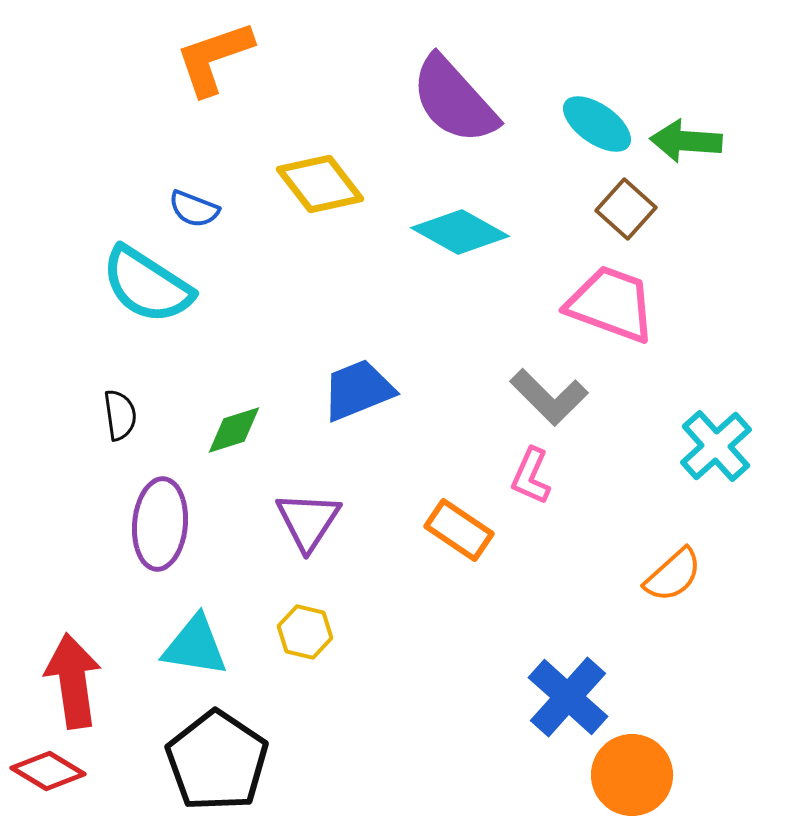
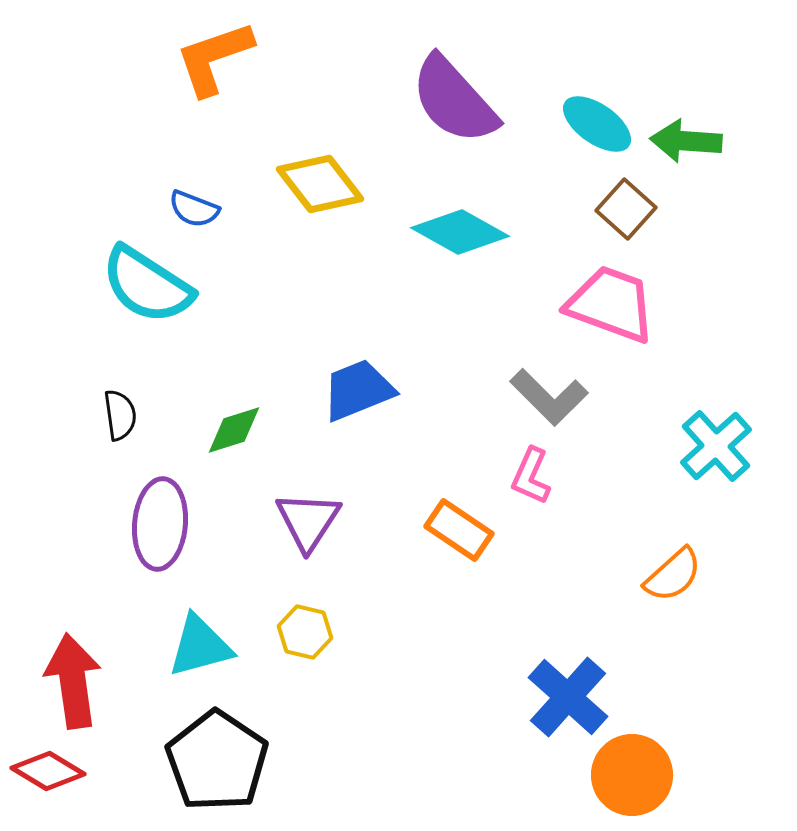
cyan triangle: moved 5 px right; rotated 24 degrees counterclockwise
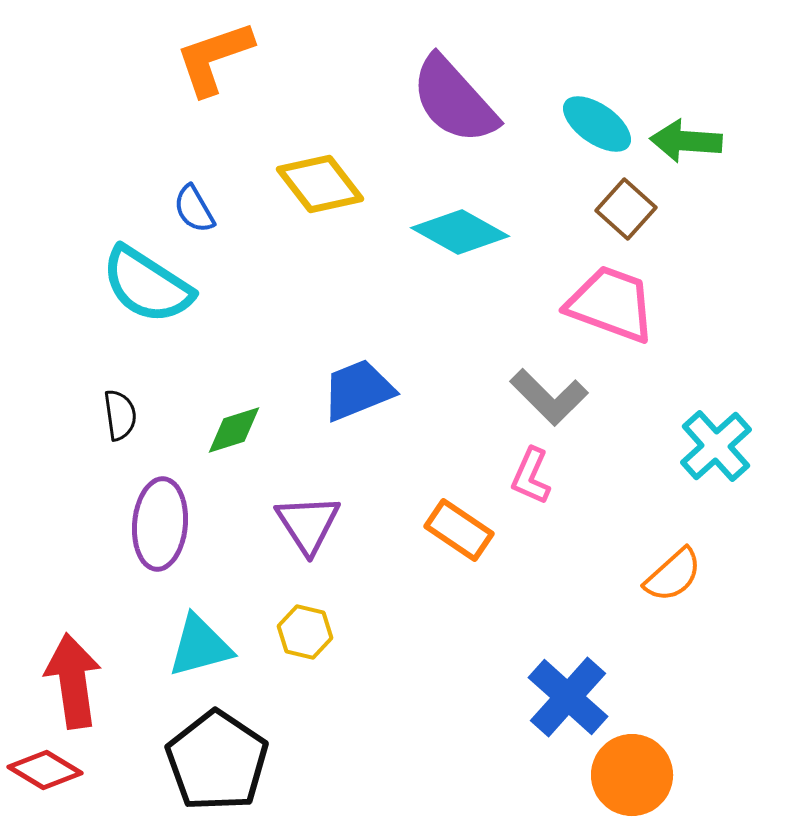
blue semicircle: rotated 39 degrees clockwise
purple triangle: moved 3 px down; rotated 6 degrees counterclockwise
red diamond: moved 3 px left, 1 px up
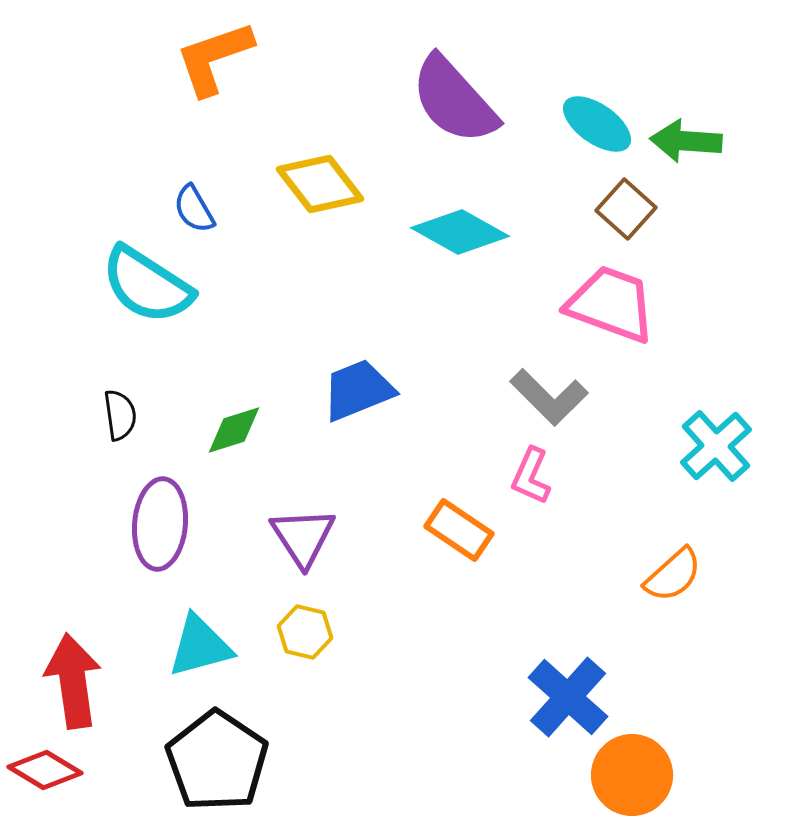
purple triangle: moved 5 px left, 13 px down
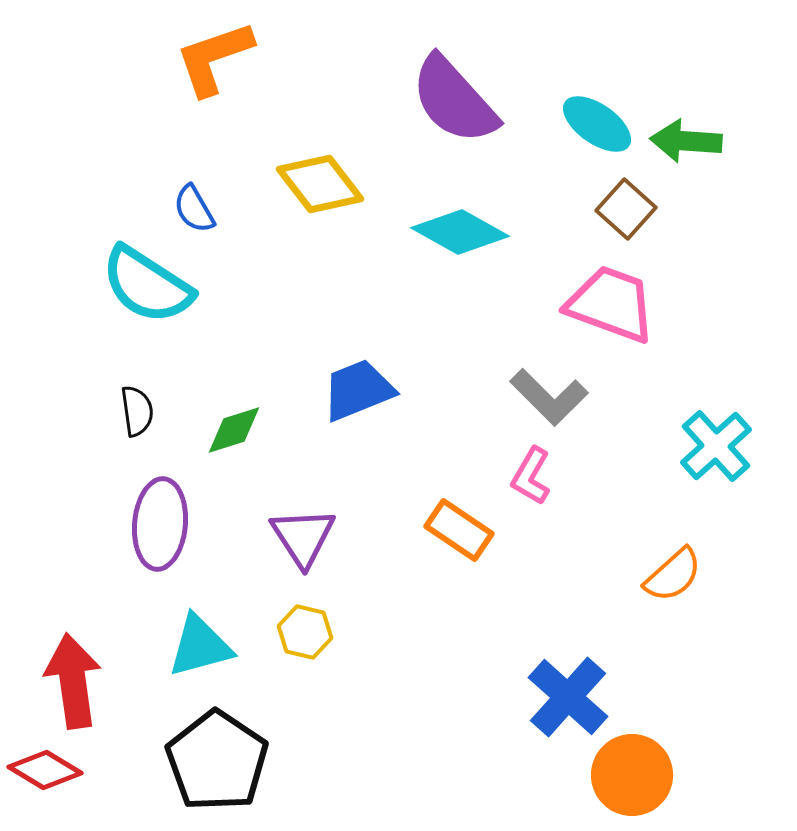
black semicircle: moved 17 px right, 4 px up
pink L-shape: rotated 6 degrees clockwise
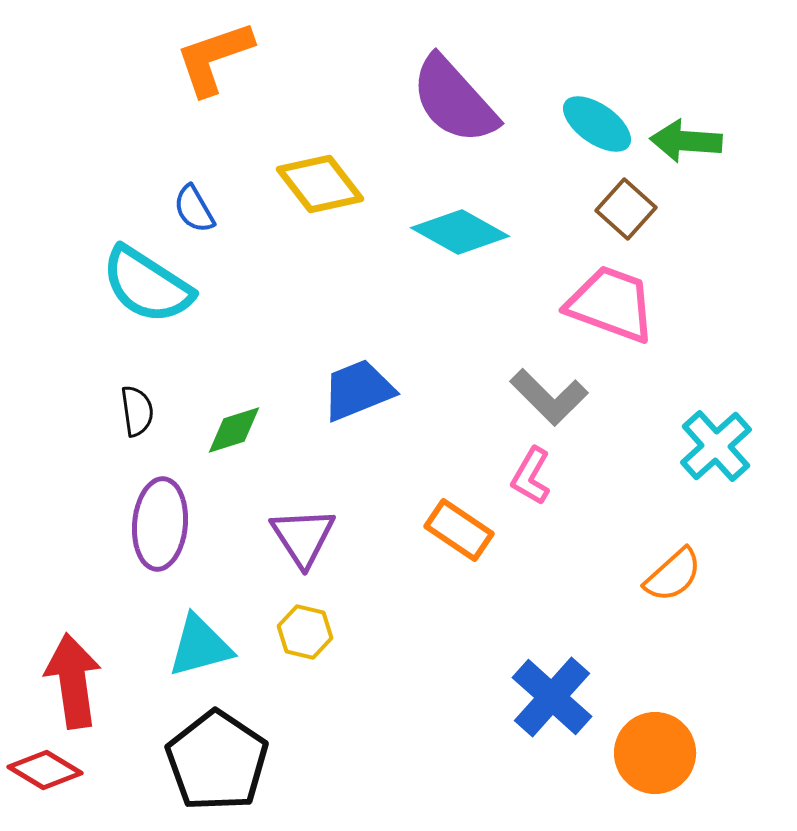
blue cross: moved 16 px left
orange circle: moved 23 px right, 22 px up
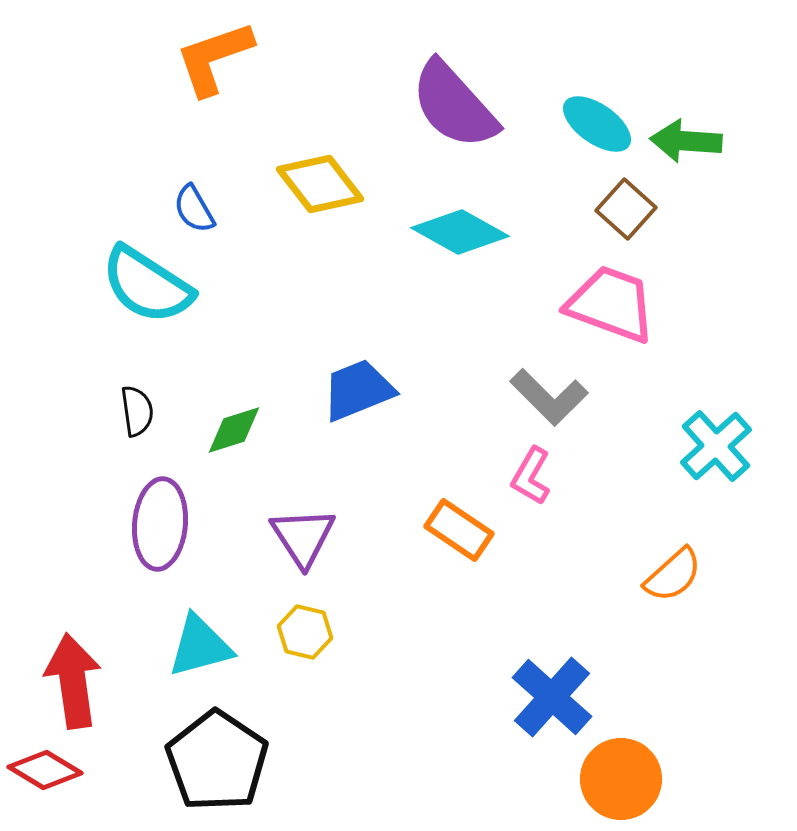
purple semicircle: moved 5 px down
orange circle: moved 34 px left, 26 px down
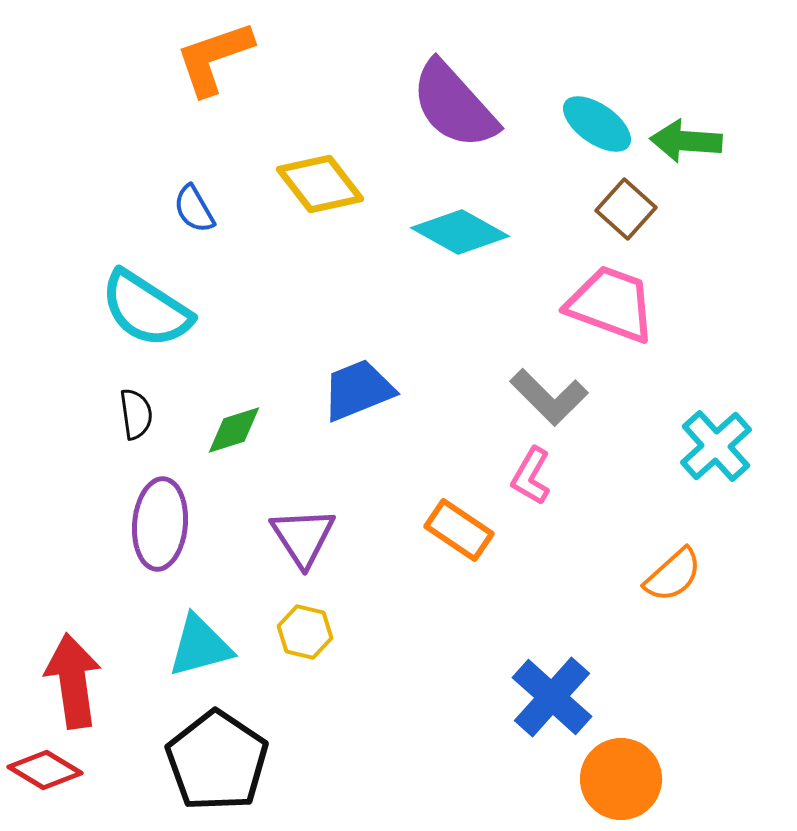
cyan semicircle: moved 1 px left, 24 px down
black semicircle: moved 1 px left, 3 px down
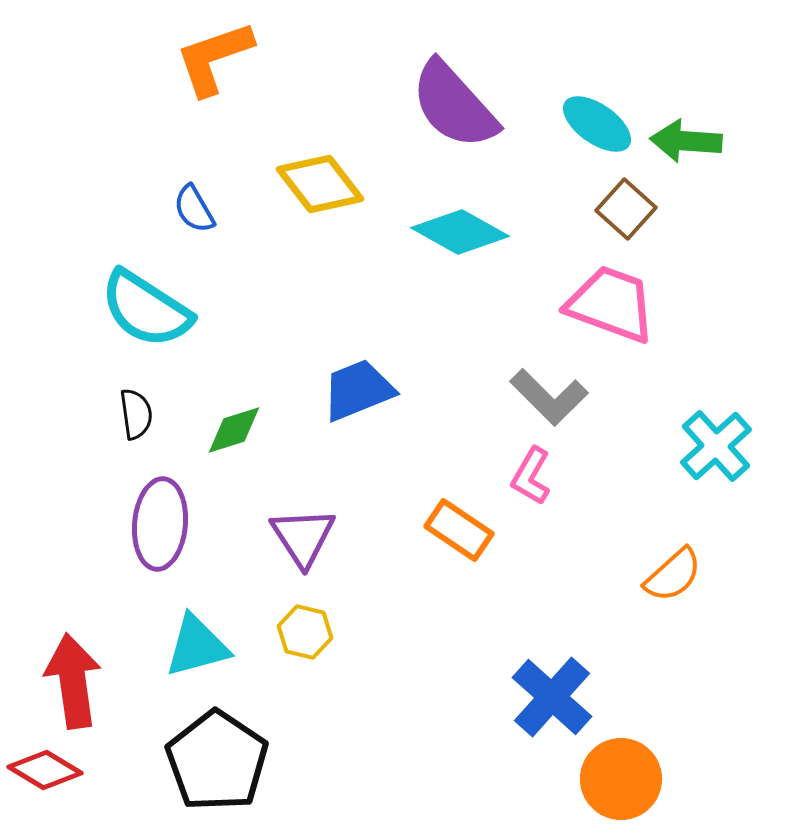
cyan triangle: moved 3 px left
